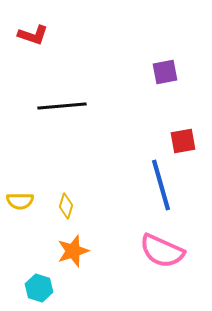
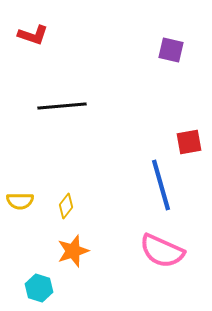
purple square: moved 6 px right, 22 px up; rotated 24 degrees clockwise
red square: moved 6 px right, 1 px down
yellow diamond: rotated 20 degrees clockwise
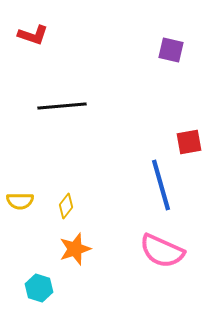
orange star: moved 2 px right, 2 px up
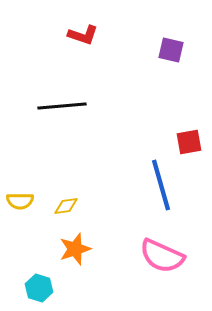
red L-shape: moved 50 px right
yellow diamond: rotated 45 degrees clockwise
pink semicircle: moved 5 px down
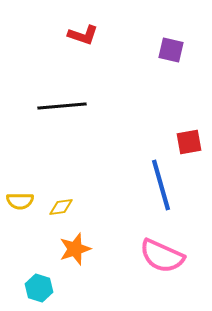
yellow diamond: moved 5 px left, 1 px down
